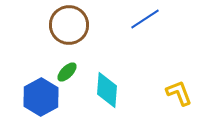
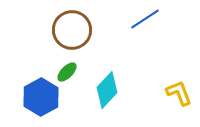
brown circle: moved 3 px right, 5 px down
cyan diamond: rotated 39 degrees clockwise
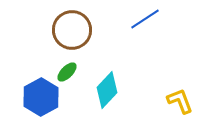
yellow L-shape: moved 1 px right, 8 px down
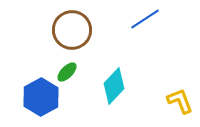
cyan diamond: moved 7 px right, 4 px up
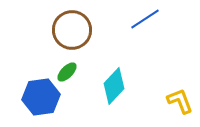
blue hexagon: rotated 21 degrees clockwise
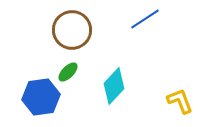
green ellipse: moved 1 px right
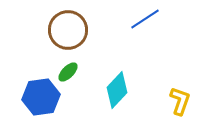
brown circle: moved 4 px left
cyan diamond: moved 3 px right, 4 px down
yellow L-shape: rotated 40 degrees clockwise
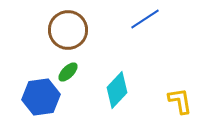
yellow L-shape: rotated 28 degrees counterclockwise
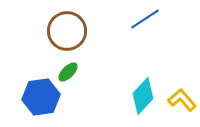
brown circle: moved 1 px left, 1 px down
cyan diamond: moved 26 px right, 6 px down
yellow L-shape: moved 2 px right, 1 px up; rotated 32 degrees counterclockwise
